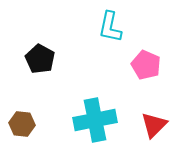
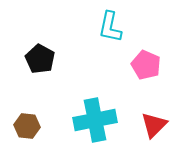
brown hexagon: moved 5 px right, 2 px down
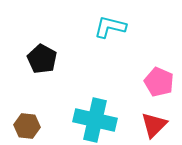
cyan L-shape: rotated 92 degrees clockwise
black pentagon: moved 2 px right
pink pentagon: moved 13 px right, 17 px down
cyan cross: rotated 24 degrees clockwise
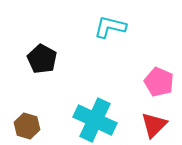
cyan cross: rotated 12 degrees clockwise
brown hexagon: rotated 10 degrees clockwise
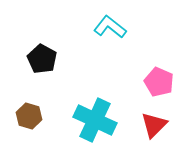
cyan L-shape: rotated 24 degrees clockwise
brown hexagon: moved 2 px right, 10 px up
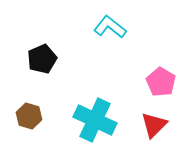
black pentagon: rotated 20 degrees clockwise
pink pentagon: moved 2 px right; rotated 8 degrees clockwise
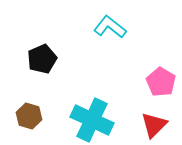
cyan cross: moved 3 px left
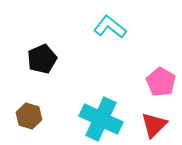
cyan cross: moved 9 px right, 1 px up
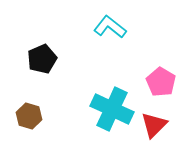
cyan cross: moved 11 px right, 10 px up
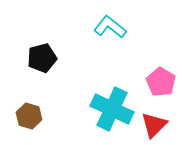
black pentagon: moved 1 px up; rotated 8 degrees clockwise
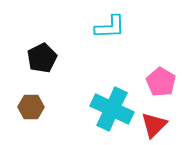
cyan L-shape: rotated 140 degrees clockwise
black pentagon: rotated 12 degrees counterclockwise
brown hexagon: moved 2 px right, 9 px up; rotated 15 degrees counterclockwise
